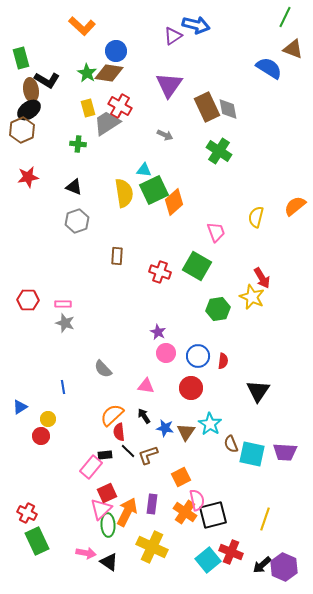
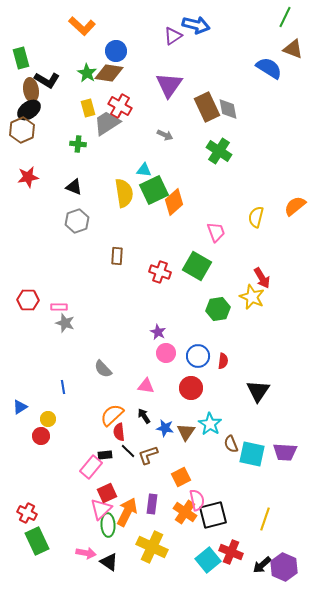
pink rectangle at (63, 304): moved 4 px left, 3 px down
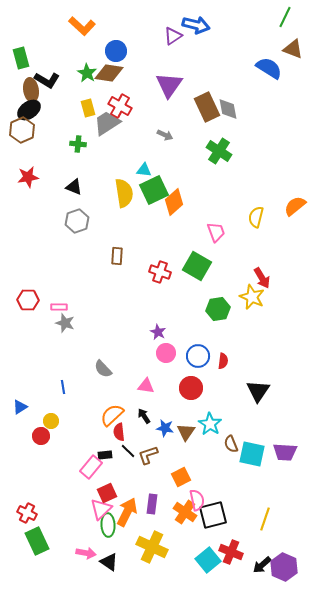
yellow circle at (48, 419): moved 3 px right, 2 px down
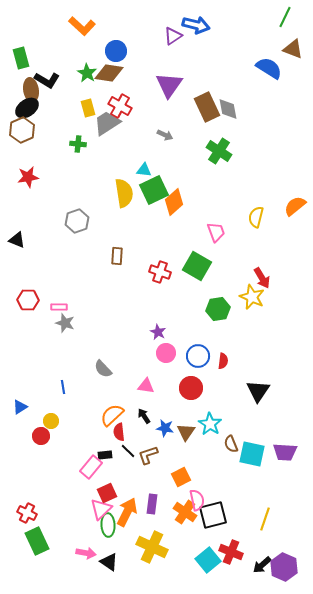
black ellipse at (29, 110): moved 2 px left, 2 px up
black triangle at (74, 187): moved 57 px left, 53 px down
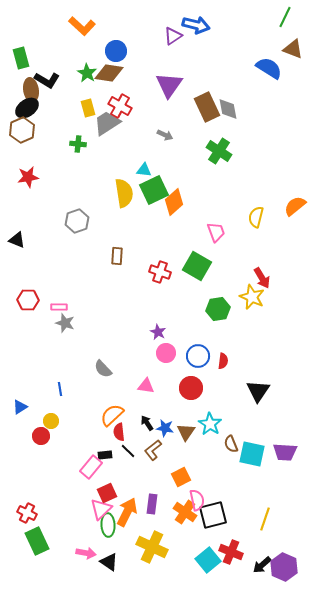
blue line at (63, 387): moved 3 px left, 2 px down
black arrow at (144, 416): moved 3 px right, 7 px down
brown L-shape at (148, 455): moved 5 px right, 5 px up; rotated 20 degrees counterclockwise
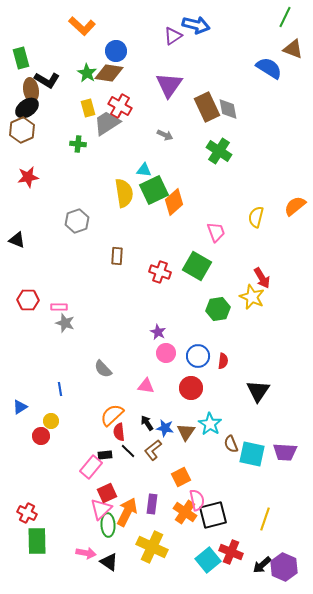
green rectangle at (37, 541): rotated 24 degrees clockwise
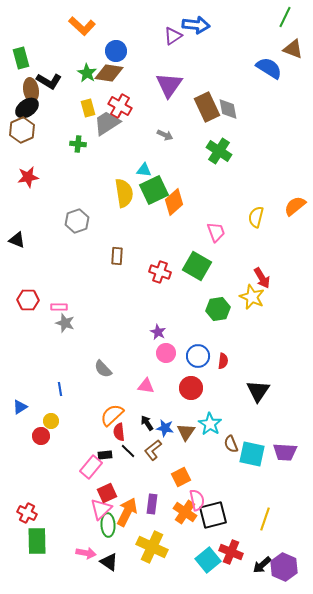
blue arrow at (196, 25): rotated 8 degrees counterclockwise
black L-shape at (47, 80): moved 2 px right, 1 px down
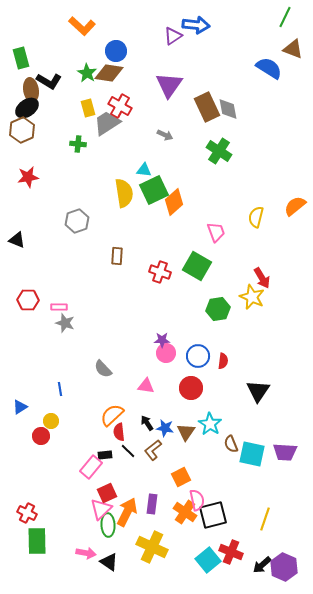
purple star at (158, 332): moved 4 px right, 8 px down; rotated 28 degrees counterclockwise
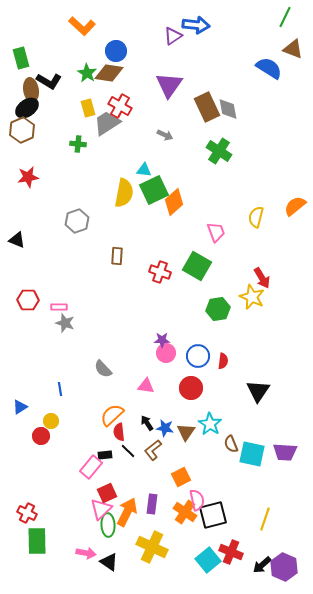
yellow semicircle at (124, 193): rotated 20 degrees clockwise
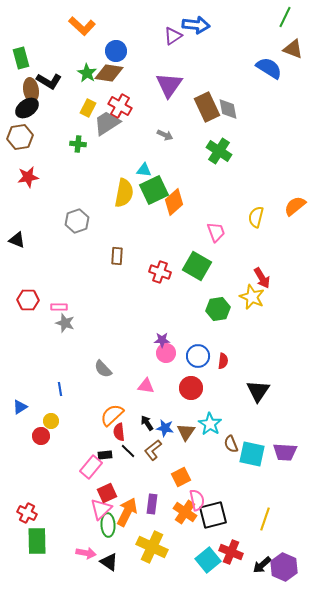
yellow rectangle at (88, 108): rotated 42 degrees clockwise
brown hexagon at (22, 130): moved 2 px left, 7 px down; rotated 15 degrees clockwise
